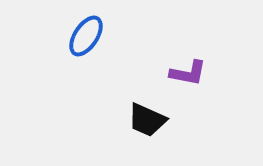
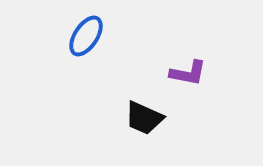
black trapezoid: moved 3 px left, 2 px up
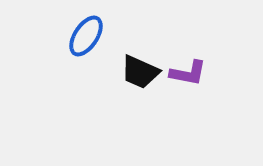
black trapezoid: moved 4 px left, 46 px up
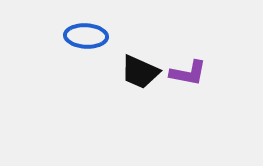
blue ellipse: rotated 60 degrees clockwise
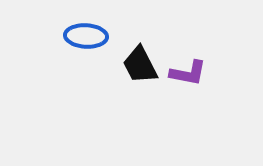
black trapezoid: moved 7 px up; rotated 39 degrees clockwise
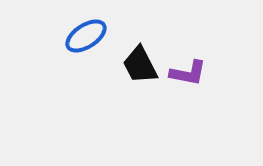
blue ellipse: rotated 36 degrees counterclockwise
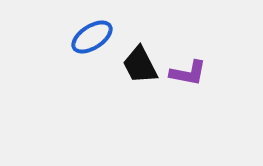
blue ellipse: moved 6 px right, 1 px down
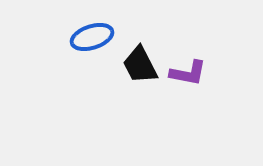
blue ellipse: rotated 15 degrees clockwise
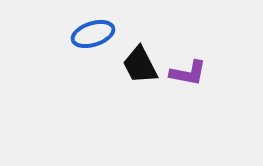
blue ellipse: moved 1 px right, 3 px up
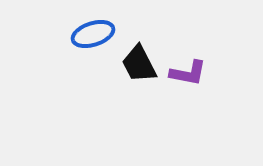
black trapezoid: moved 1 px left, 1 px up
